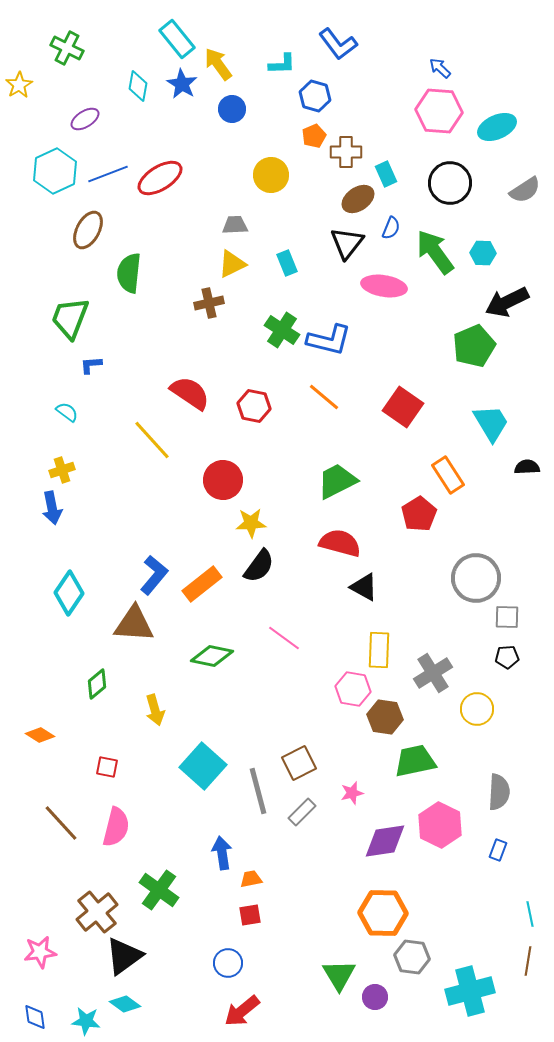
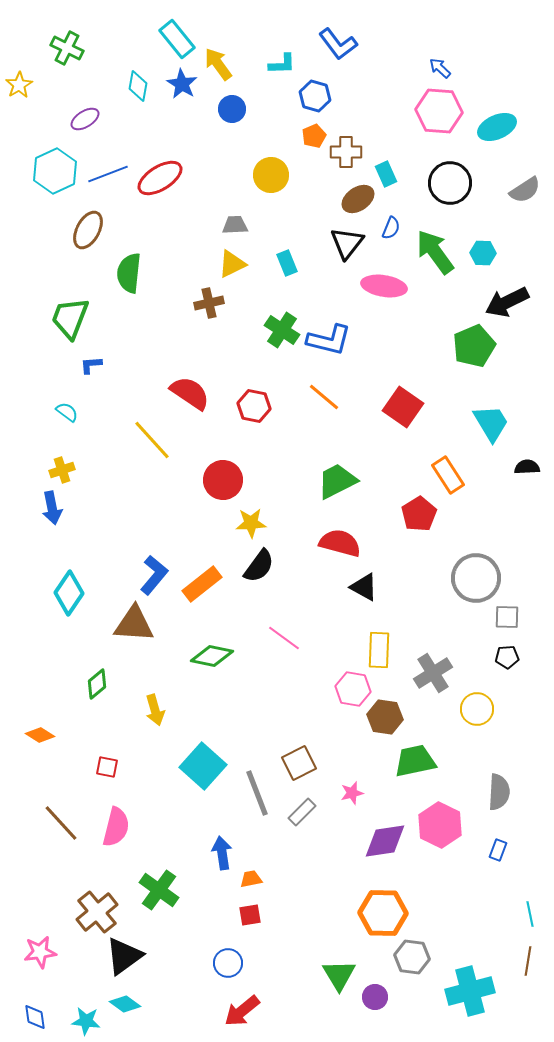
gray line at (258, 791): moved 1 px left, 2 px down; rotated 6 degrees counterclockwise
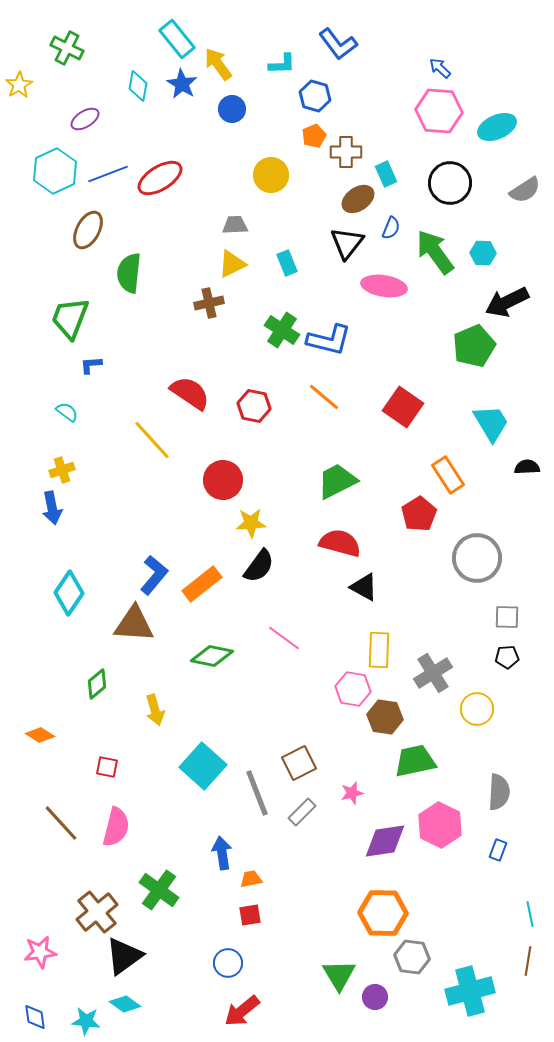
gray circle at (476, 578): moved 1 px right, 20 px up
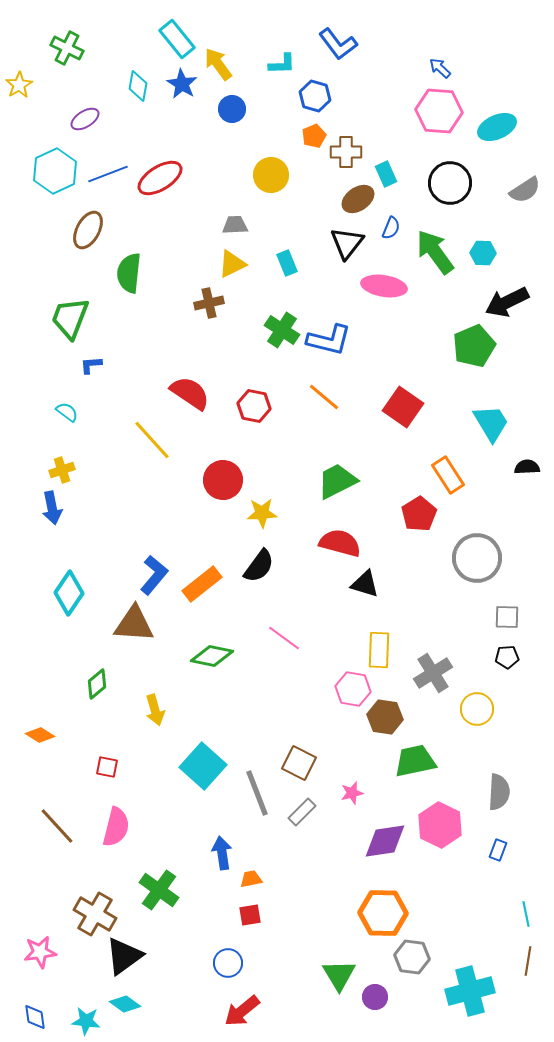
yellow star at (251, 523): moved 11 px right, 10 px up
black triangle at (364, 587): moved 1 px right, 3 px up; rotated 12 degrees counterclockwise
brown square at (299, 763): rotated 36 degrees counterclockwise
brown line at (61, 823): moved 4 px left, 3 px down
brown cross at (97, 912): moved 2 px left, 2 px down; rotated 21 degrees counterclockwise
cyan line at (530, 914): moved 4 px left
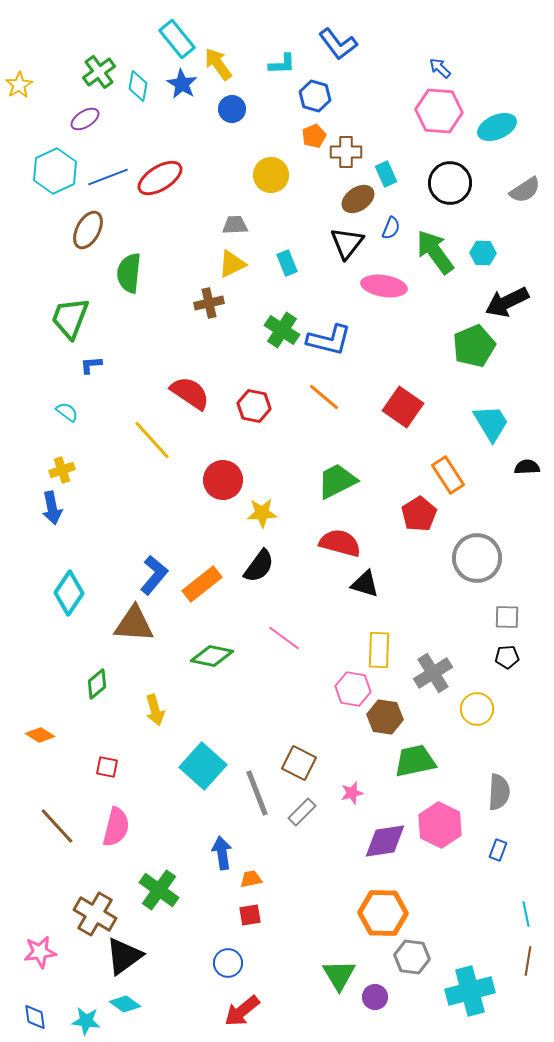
green cross at (67, 48): moved 32 px right, 24 px down; rotated 28 degrees clockwise
blue line at (108, 174): moved 3 px down
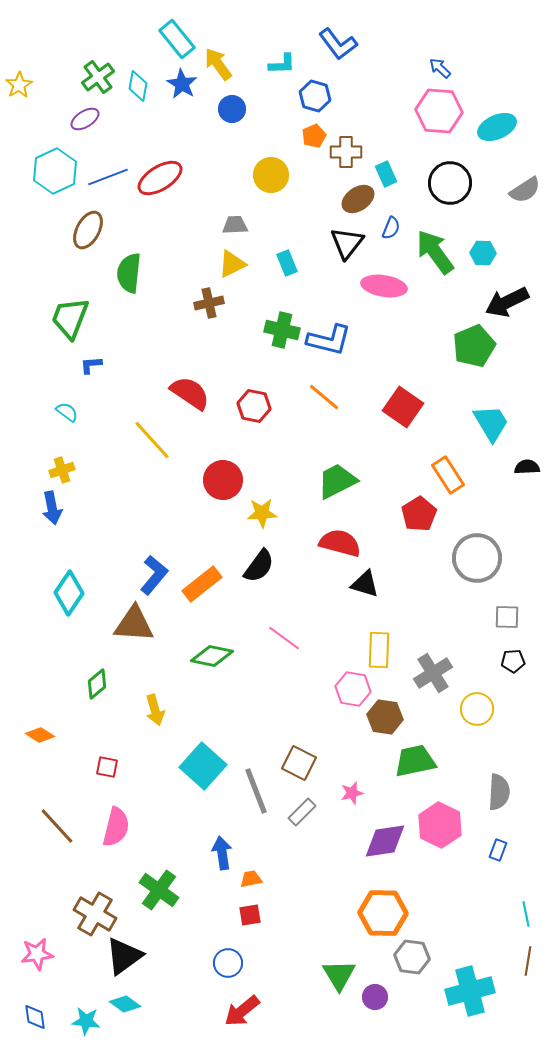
green cross at (99, 72): moved 1 px left, 5 px down
green cross at (282, 330): rotated 20 degrees counterclockwise
black pentagon at (507, 657): moved 6 px right, 4 px down
gray line at (257, 793): moved 1 px left, 2 px up
pink star at (40, 952): moved 3 px left, 2 px down
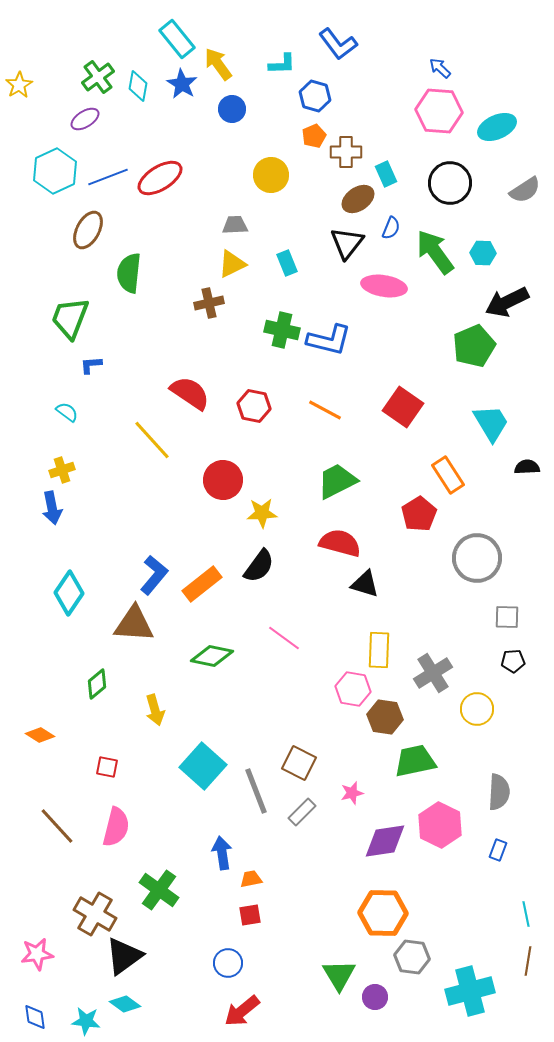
orange line at (324, 397): moved 1 px right, 13 px down; rotated 12 degrees counterclockwise
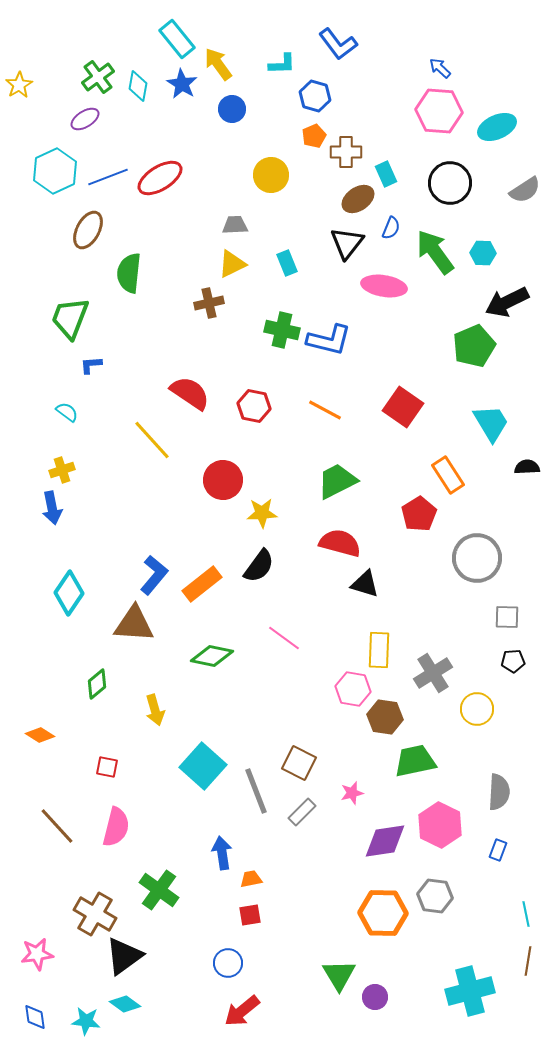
gray hexagon at (412, 957): moved 23 px right, 61 px up
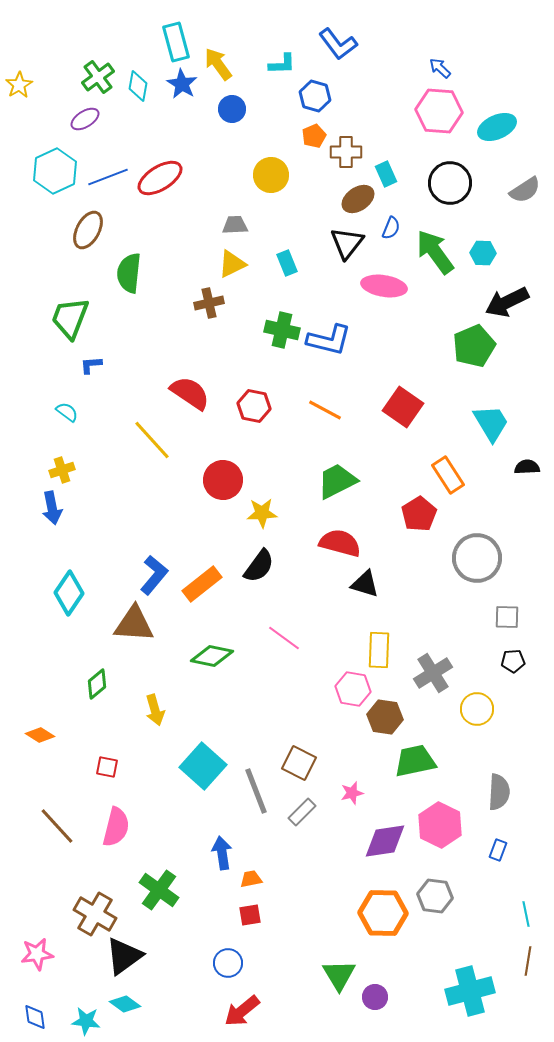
cyan rectangle at (177, 39): moved 1 px left, 3 px down; rotated 24 degrees clockwise
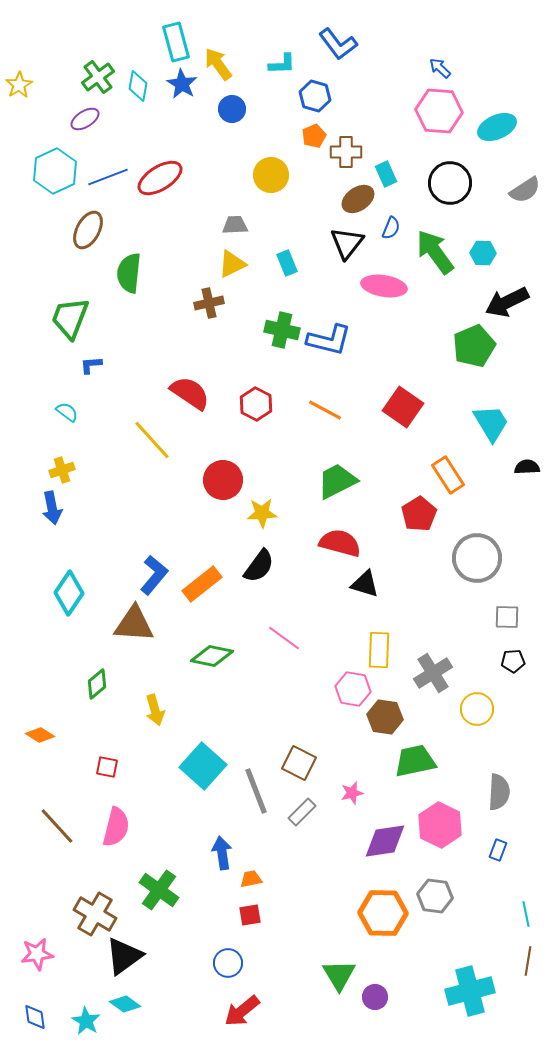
red hexagon at (254, 406): moved 2 px right, 2 px up; rotated 16 degrees clockwise
cyan star at (86, 1021): rotated 24 degrees clockwise
